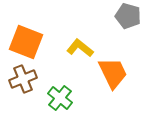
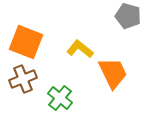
yellow L-shape: moved 1 px down
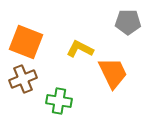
gray pentagon: moved 6 px down; rotated 15 degrees counterclockwise
yellow L-shape: rotated 12 degrees counterclockwise
green cross: moved 1 px left, 3 px down; rotated 30 degrees counterclockwise
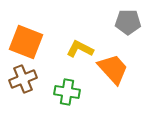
orange trapezoid: moved 4 px up; rotated 16 degrees counterclockwise
green cross: moved 8 px right, 9 px up
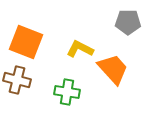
brown cross: moved 6 px left, 1 px down; rotated 36 degrees clockwise
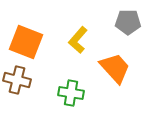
yellow L-shape: moved 2 px left, 9 px up; rotated 76 degrees counterclockwise
orange trapezoid: moved 2 px right, 1 px up
green cross: moved 4 px right, 1 px down
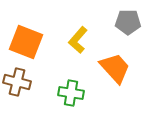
brown cross: moved 2 px down
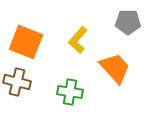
green cross: moved 1 px left, 1 px up
